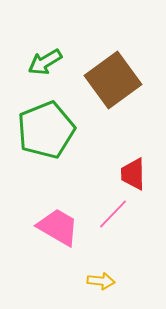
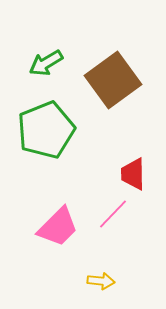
green arrow: moved 1 px right, 1 px down
pink trapezoid: rotated 105 degrees clockwise
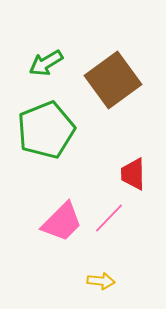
pink line: moved 4 px left, 4 px down
pink trapezoid: moved 4 px right, 5 px up
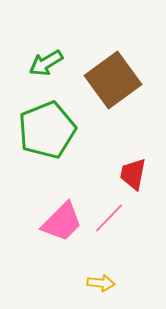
green pentagon: moved 1 px right
red trapezoid: rotated 12 degrees clockwise
yellow arrow: moved 2 px down
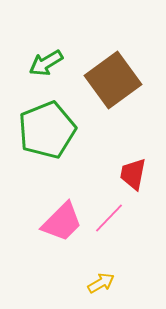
yellow arrow: rotated 36 degrees counterclockwise
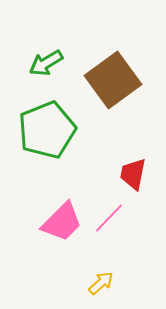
yellow arrow: rotated 12 degrees counterclockwise
